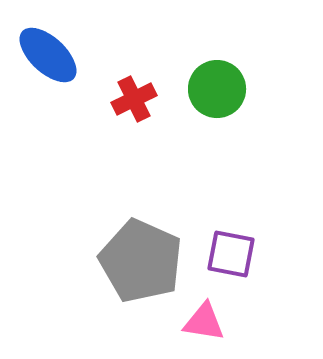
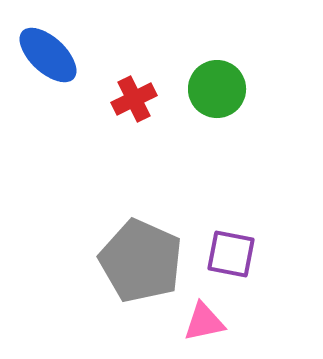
pink triangle: rotated 21 degrees counterclockwise
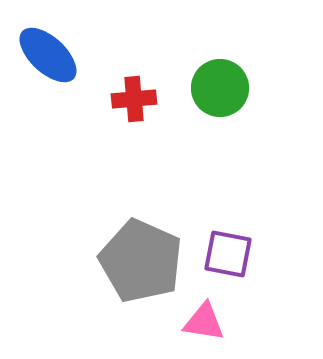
green circle: moved 3 px right, 1 px up
red cross: rotated 21 degrees clockwise
purple square: moved 3 px left
pink triangle: rotated 21 degrees clockwise
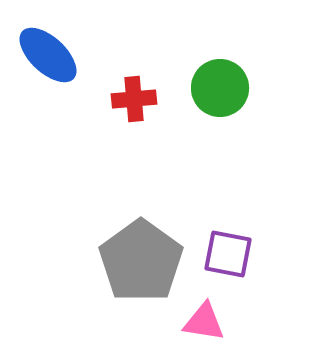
gray pentagon: rotated 12 degrees clockwise
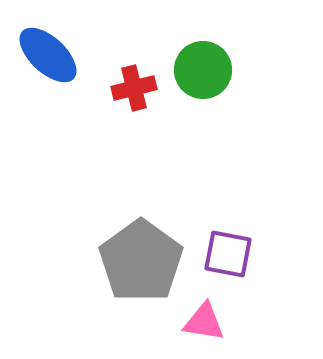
green circle: moved 17 px left, 18 px up
red cross: moved 11 px up; rotated 9 degrees counterclockwise
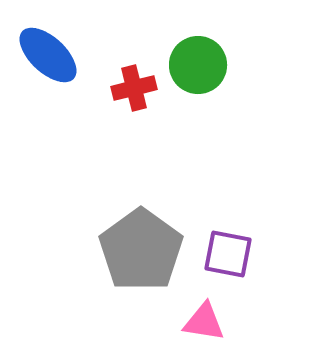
green circle: moved 5 px left, 5 px up
gray pentagon: moved 11 px up
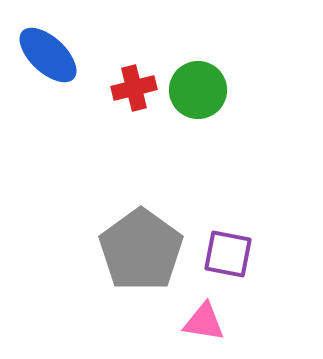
green circle: moved 25 px down
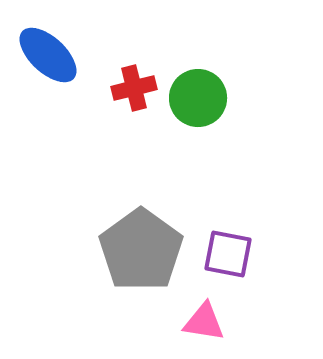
green circle: moved 8 px down
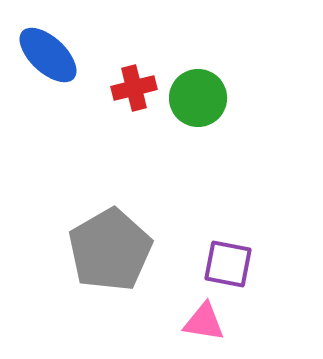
gray pentagon: moved 31 px left; rotated 6 degrees clockwise
purple square: moved 10 px down
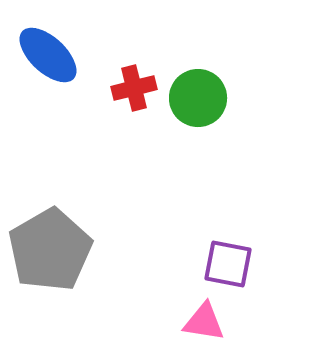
gray pentagon: moved 60 px left
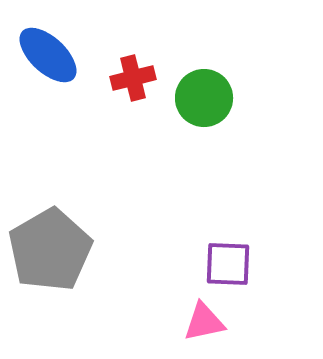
red cross: moved 1 px left, 10 px up
green circle: moved 6 px right
purple square: rotated 9 degrees counterclockwise
pink triangle: rotated 21 degrees counterclockwise
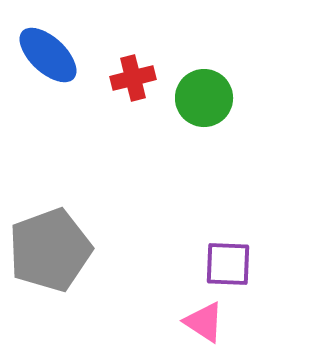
gray pentagon: rotated 10 degrees clockwise
pink triangle: rotated 45 degrees clockwise
